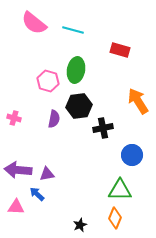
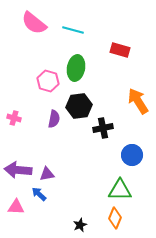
green ellipse: moved 2 px up
blue arrow: moved 2 px right
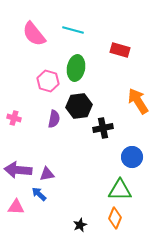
pink semicircle: moved 11 px down; rotated 12 degrees clockwise
blue circle: moved 2 px down
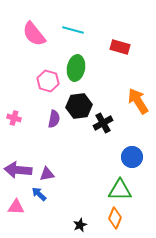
red rectangle: moved 3 px up
black cross: moved 5 px up; rotated 18 degrees counterclockwise
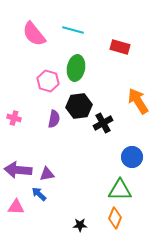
black star: rotated 24 degrees clockwise
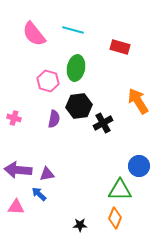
blue circle: moved 7 px right, 9 px down
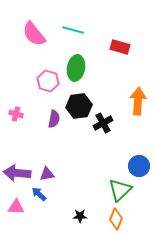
orange arrow: rotated 36 degrees clockwise
pink cross: moved 2 px right, 4 px up
purple arrow: moved 1 px left, 3 px down
green triangle: rotated 45 degrees counterclockwise
orange diamond: moved 1 px right, 1 px down
black star: moved 9 px up
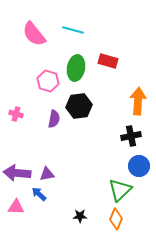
red rectangle: moved 12 px left, 14 px down
black cross: moved 28 px right, 13 px down; rotated 18 degrees clockwise
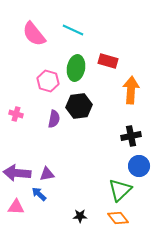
cyan line: rotated 10 degrees clockwise
orange arrow: moved 7 px left, 11 px up
orange diamond: moved 2 px right, 1 px up; rotated 60 degrees counterclockwise
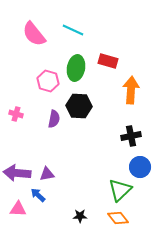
black hexagon: rotated 10 degrees clockwise
blue circle: moved 1 px right, 1 px down
blue arrow: moved 1 px left, 1 px down
pink triangle: moved 2 px right, 2 px down
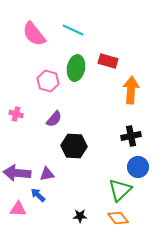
black hexagon: moved 5 px left, 40 px down
purple semicircle: rotated 30 degrees clockwise
blue circle: moved 2 px left
